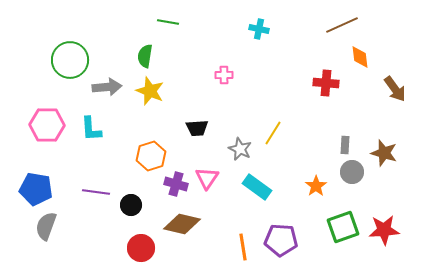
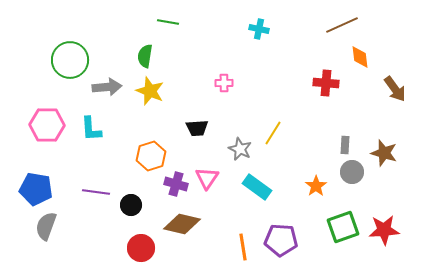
pink cross: moved 8 px down
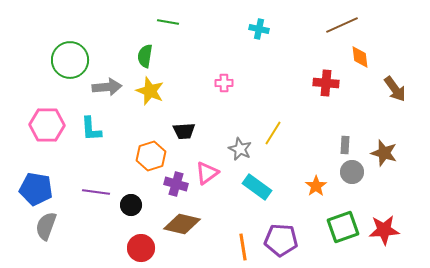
black trapezoid: moved 13 px left, 3 px down
pink triangle: moved 5 px up; rotated 20 degrees clockwise
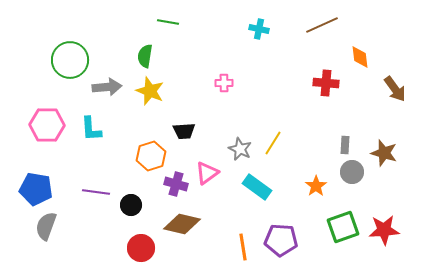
brown line: moved 20 px left
yellow line: moved 10 px down
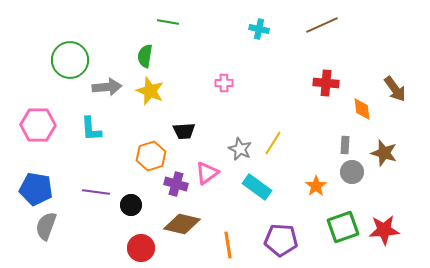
orange diamond: moved 2 px right, 52 px down
pink hexagon: moved 9 px left
orange line: moved 15 px left, 2 px up
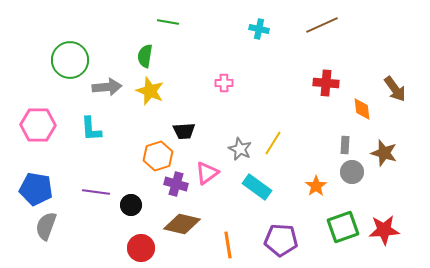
orange hexagon: moved 7 px right
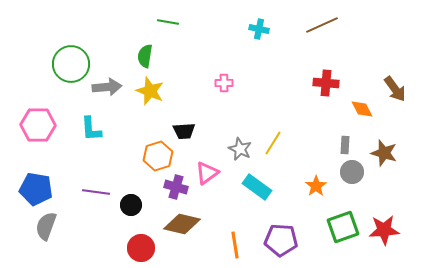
green circle: moved 1 px right, 4 px down
orange diamond: rotated 20 degrees counterclockwise
purple cross: moved 3 px down
orange line: moved 7 px right
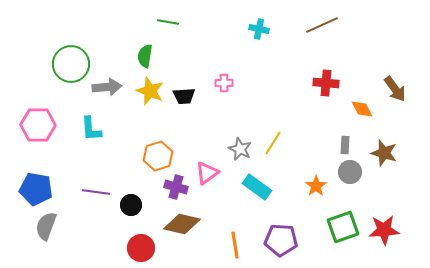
black trapezoid: moved 35 px up
gray circle: moved 2 px left
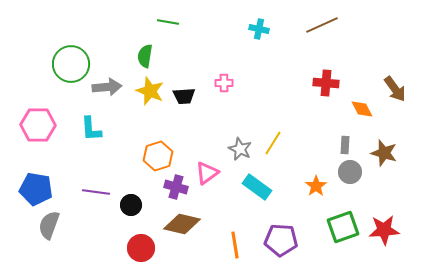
gray semicircle: moved 3 px right, 1 px up
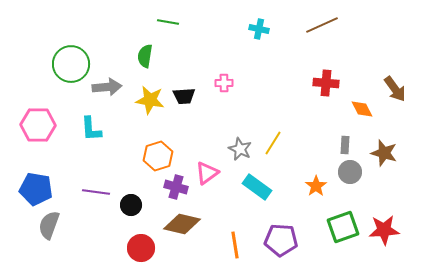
yellow star: moved 9 px down; rotated 12 degrees counterclockwise
